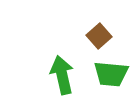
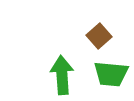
green arrow: rotated 9 degrees clockwise
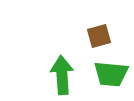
brown square: rotated 25 degrees clockwise
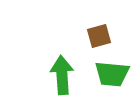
green trapezoid: moved 1 px right
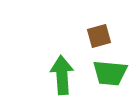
green trapezoid: moved 2 px left, 1 px up
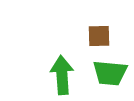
brown square: rotated 15 degrees clockwise
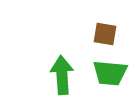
brown square: moved 6 px right, 2 px up; rotated 10 degrees clockwise
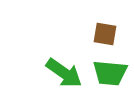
green arrow: moved 2 px right, 2 px up; rotated 129 degrees clockwise
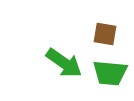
green arrow: moved 10 px up
